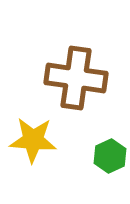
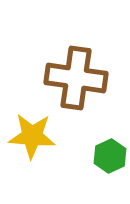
yellow star: moved 1 px left, 4 px up
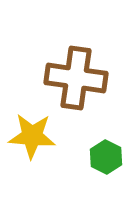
green hexagon: moved 4 px left, 1 px down; rotated 8 degrees counterclockwise
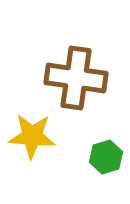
green hexagon: rotated 16 degrees clockwise
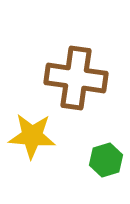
green hexagon: moved 3 px down
